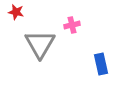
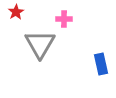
red star: rotated 28 degrees clockwise
pink cross: moved 8 px left, 6 px up; rotated 14 degrees clockwise
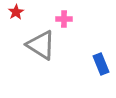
gray triangle: moved 1 px right, 1 px down; rotated 28 degrees counterclockwise
blue rectangle: rotated 10 degrees counterclockwise
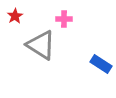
red star: moved 1 px left, 4 px down
blue rectangle: rotated 35 degrees counterclockwise
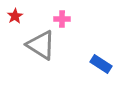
pink cross: moved 2 px left
